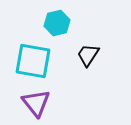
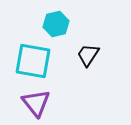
cyan hexagon: moved 1 px left, 1 px down
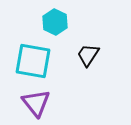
cyan hexagon: moved 1 px left, 2 px up; rotated 20 degrees counterclockwise
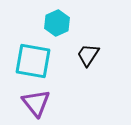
cyan hexagon: moved 2 px right, 1 px down; rotated 10 degrees clockwise
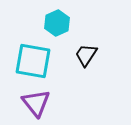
black trapezoid: moved 2 px left
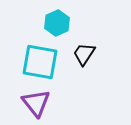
black trapezoid: moved 2 px left, 1 px up
cyan square: moved 7 px right, 1 px down
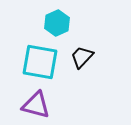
black trapezoid: moved 2 px left, 3 px down; rotated 10 degrees clockwise
purple triangle: moved 2 px down; rotated 36 degrees counterclockwise
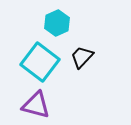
cyan square: rotated 27 degrees clockwise
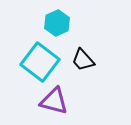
black trapezoid: moved 1 px right, 3 px down; rotated 85 degrees counterclockwise
purple triangle: moved 18 px right, 4 px up
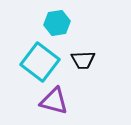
cyan hexagon: rotated 15 degrees clockwise
black trapezoid: rotated 50 degrees counterclockwise
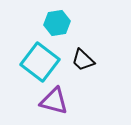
black trapezoid: rotated 45 degrees clockwise
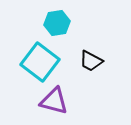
black trapezoid: moved 8 px right, 1 px down; rotated 15 degrees counterclockwise
